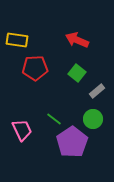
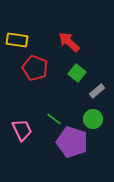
red arrow: moved 8 px left, 2 px down; rotated 20 degrees clockwise
red pentagon: rotated 25 degrees clockwise
purple pentagon: rotated 20 degrees counterclockwise
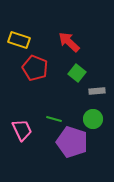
yellow rectangle: moved 2 px right; rotated 10 degrees clockwise
gray rectangle: rotated 35 degrees clockwise
green line: rotated 21 degrees counterclockwise
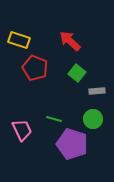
red arrow: moved 1 px right, 1 px up
purple pentagon: moved 2 px down
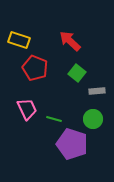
pink trapezoid: moved 5 px right, 21 px up
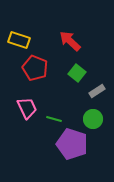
gray rectangle: rotated 28 degrees counterclockwise
pink trapezoid: moved 1 px up
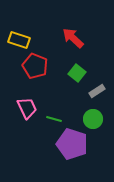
red arrow: moved 3 px right, 3 px up
red pentagon: moved 2 px up
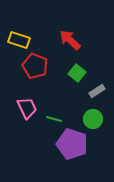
red arrow: moved 3 px left, 2 px down
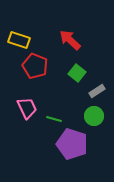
green circle: moved 1 px right, 3 px up
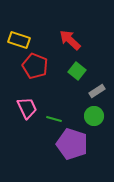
green square: moved 2 px up
